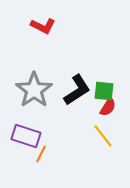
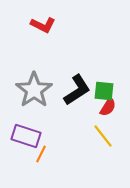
red L-shape: moved 1 px up
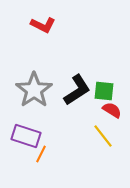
red semicircle: moved 4 px right, 3 px down; rotated 90 degrees counterclockwise
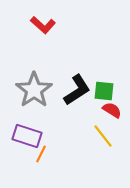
red L-shape: rotated 15 degrees clockwise
purple rectangle: moved 1 px right
